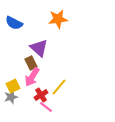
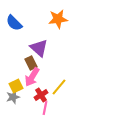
blue semicircle: rotated 18 degrees clockwise
yellow square: moved 3 px right
gray star: moved 2 px right
pink line: moved 1 px left, 1 px down; rotated 64 degrees clockwise
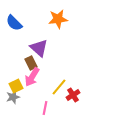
red cross: moved 32 px right
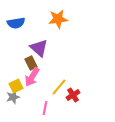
blue semicircle: moved 2 px right; rotated 54 degrees counterclockwise
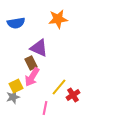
purple triangle: rotated 18 degrees counterclockwise
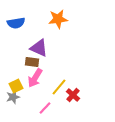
brown rectangle: moved 1 px right, 1 px up; rotated 56 degrees counterclockwise
pink arrow: moved 3 px right, 1 px down
red cross: rotated 16 degrees counterclockwise
pink line: rotated 32 degrees clockwise
